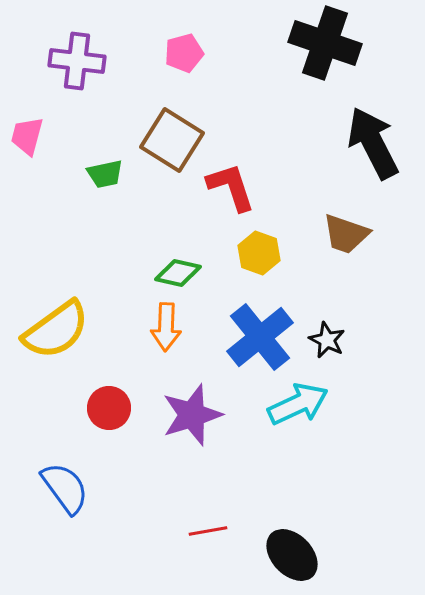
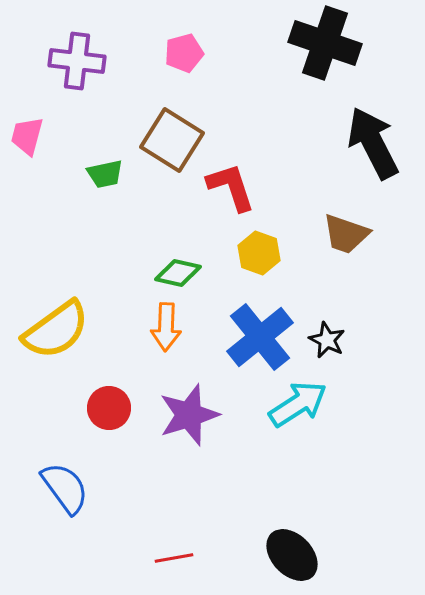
cyan arrow: rotated 8 degrees counterclockwise
purple star: moved 3 px left
red line: moved 34 px left, 27 px down
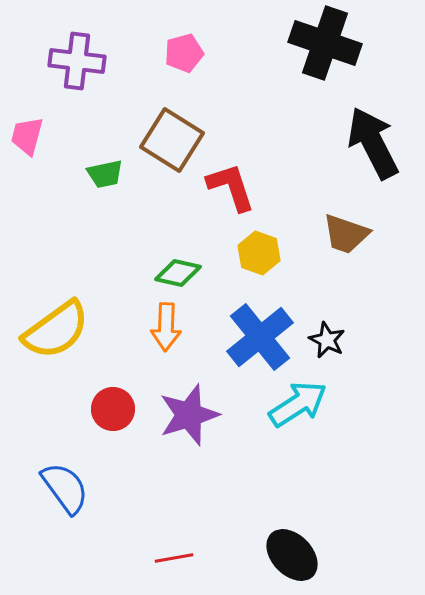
red circle: moved 4 px right, 1 px down
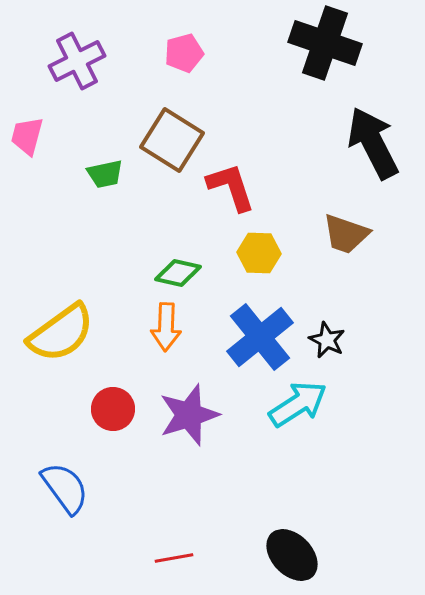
purple cross: rotated 34 degrees counterclockwise
yellow hexagon: rotated 18 degrees counterclockwise
yellow semicircle: moved 5 px right, 3 px down
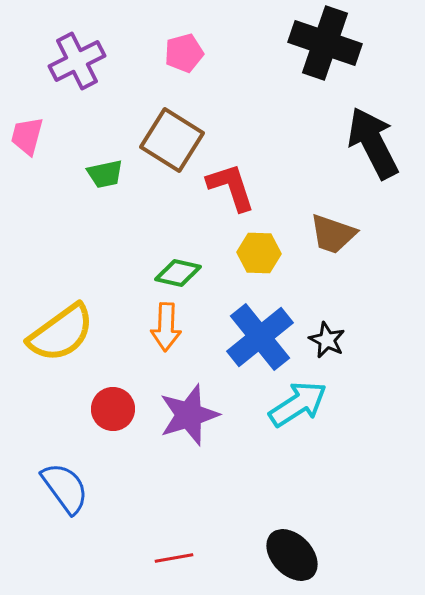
brown trapezoid: moved 13 px left
